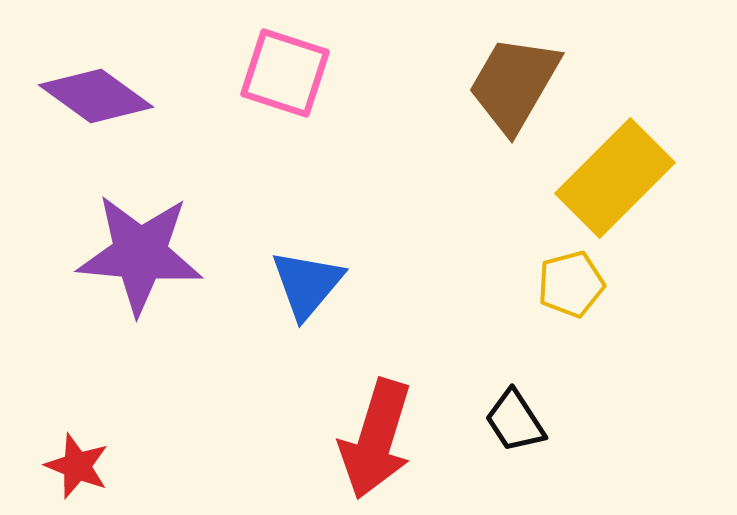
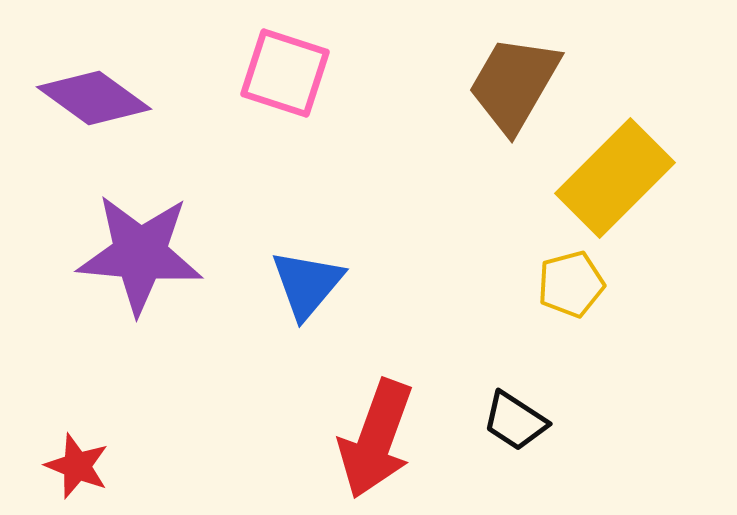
purple diamond: moved 2 px left, 2 px down
black trapezoid: rotated 24 degrees counterclockwise
red arrow: rotated 3 degrees clockwise
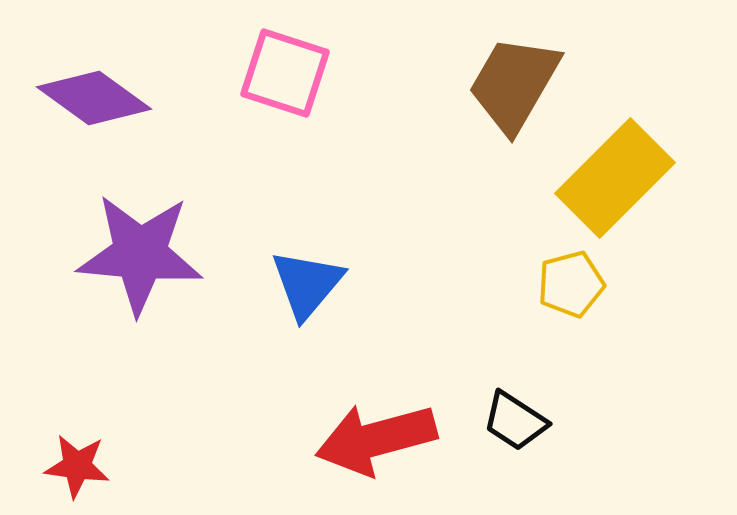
red arrow: rotated 55 degrees clockwise
red star: rotated 14 degrees counterclockwise
